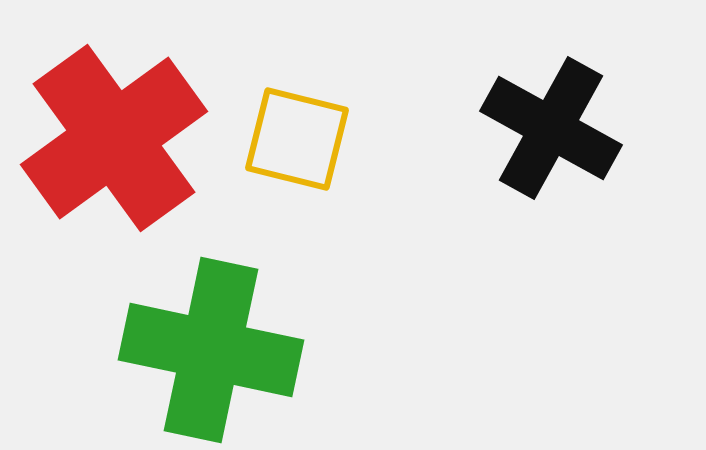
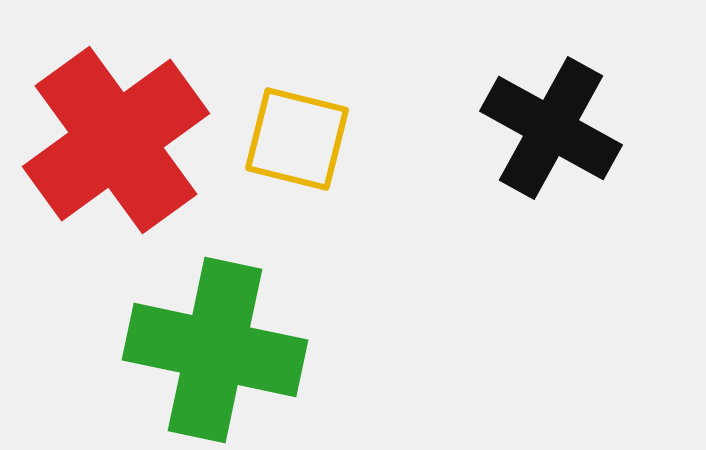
red cross: moved 2 px right, 2 px down
green cross: moved 4 px right
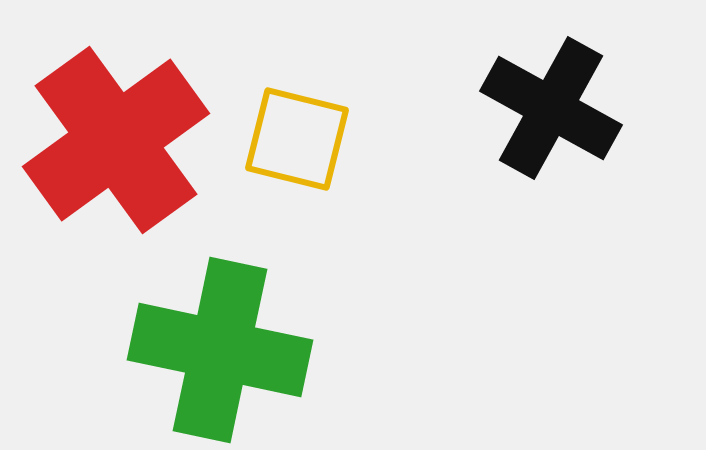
black cross: moved 20 px up
green cross: moved 5 px right
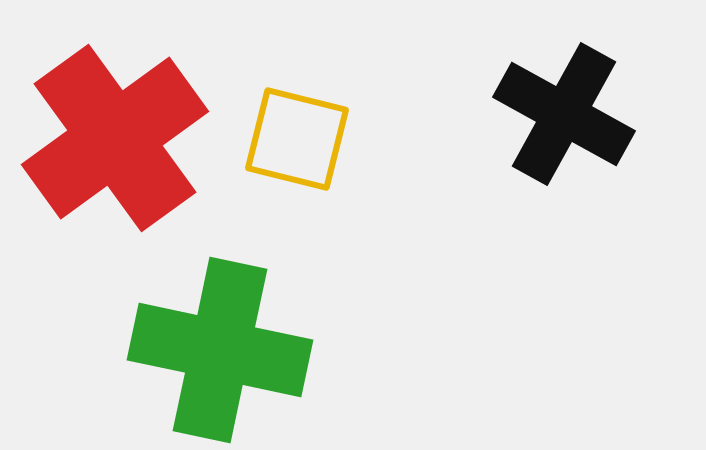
black cross: moved 13 px right, 6 px down
red cross: moved 1 px left, 2 px up
